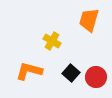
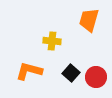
yellow cross: rotated 24 degrees counterclockwise
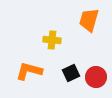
yellow cross: moved 1 px up
black square: rotated 24 degrees clockwise
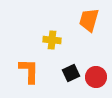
orange L-shape: rotated 76 degrees clockwise
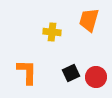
yellow cross: moved 8 px up
orange L-shape: moved 2 px left, 1 px down
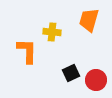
orange L-shape: moved 21 px up
red circle: moved 3 px down
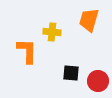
black square: rotated 30 degrees clockwise
red circle: moved 2 px right, 1 px down
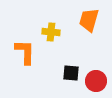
yellow cross: moved 1 px left
orange L-shape: moved 2 px left, 1 px down
red circle: moved 2 px left
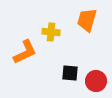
orange trapezoid: moved 2 px left
orange L-shape: rotated 64 degrees clockwise
black square: moved 1 px left
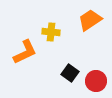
orange trapezoid: moved 3 px right; rotated 40 degrees clockwise
black square: rotated 30 degrees clockwise
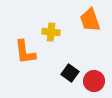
orange trapezoid: rotated 75 degrees counterclockwise
orange L-shape: rotated 108 degrees clockwise
red circle: moved 2 px left
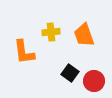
orange trapezoid: moved 6 px left, 15 px down
yellow cross: rotated 12 degrees counterclockwise
orange L-shape: moved 1 px left
